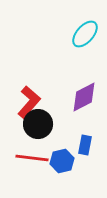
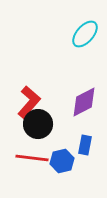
purple diamond: moved 5 px down
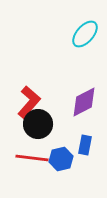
blue hexagon: moved 1 px left, 2 px up
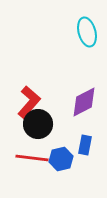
cyan ellipse: moved 2 px right, 2 px up; rotated 56 degrees counterclockwise
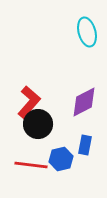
red line: moved 1 px left, 7 px down
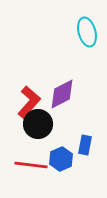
purple diamond: moved 22 px left, 8 px up
blue hexagon: rotated 10 degrees counterclockwise
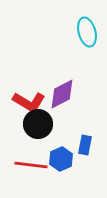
red L-shape: rotated 80 degrees clockwise
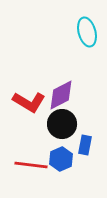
purple diamond: moved 1 px left, 1 px down
black circle: moved 24 px right
